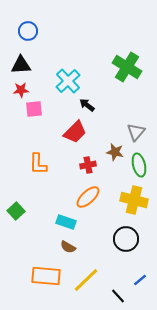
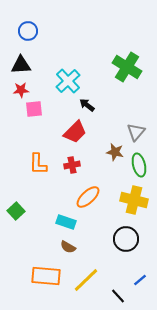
red cross: moved 16 px left
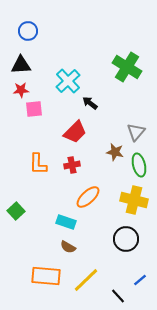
black arrow: moved 3 px right, 2 px up
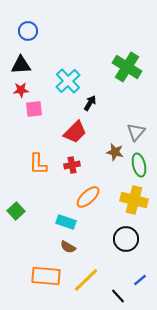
black arrow: rotated 84 degrees clockwise
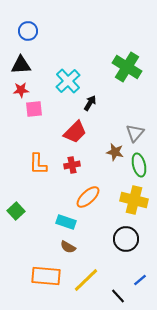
gray triangle: moved 1 px left, 1 px down
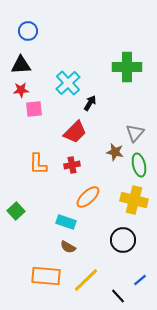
green cross: rotated 32 degrees counterclockwise
cyan cross: moved 2 px down
black circle: moved 3 px left, 1 px down
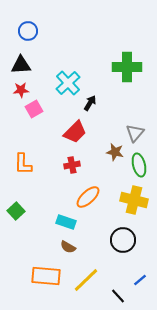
pink square: rotated 24 degrees counterclockwise
orange L-shape: moved 15 px left
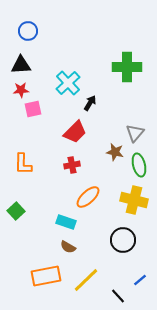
pink square: moved 1 px left; rotated 18 degrees clockwise
orange rectangle: rotated 16 degrees counterclockwise
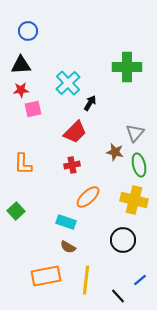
yellow line: rotated 40 degrees counterclockwise
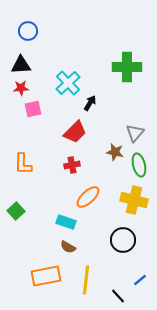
red star: moved 2 px up
